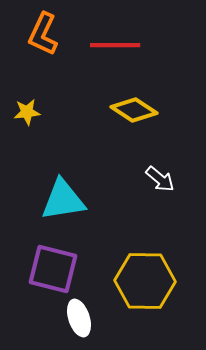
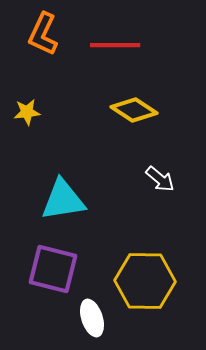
white ellipse: moved 13 px right
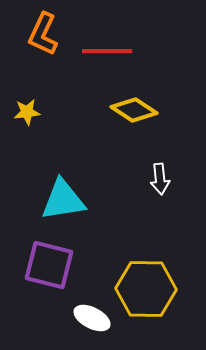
red line: moved 8 px left, 6 px down
white arrow: rotated 44 degrees clockwise
purple square: moved 4 px left, 4 px up
yellow hexagon: moved 1 px right, 8 px down
white ellipse: rotated 45 degrees counterclockwise
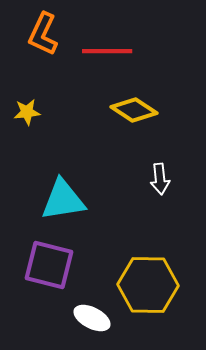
yellow hexagon: moved 2 px right, 4 px up
